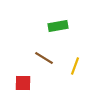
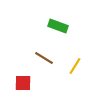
green rectangle: rotated 30 degrees clockwise
yellow line: rotated 12 degrees clockwise
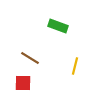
brown line: moved 14 px left
yellow line: rotated 18 degrees counterclockwise
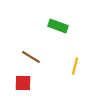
brown line: moved 1 px right, 1 px up
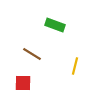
green rectangle: moved 3 px left, 1 px up
brown line: moved 1 px right, 3 px up
